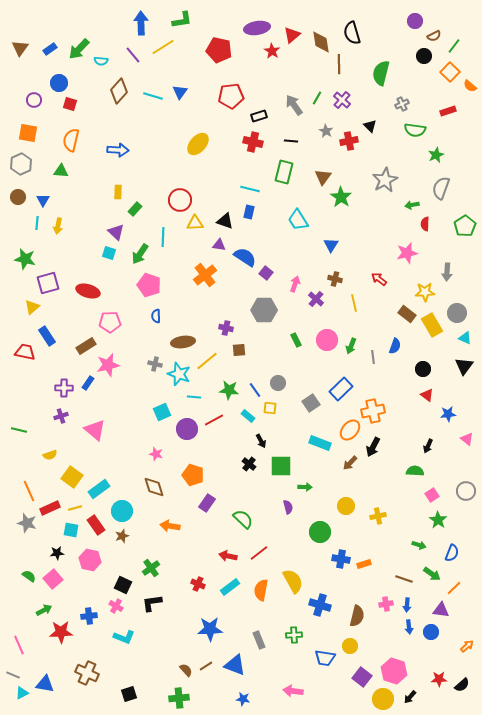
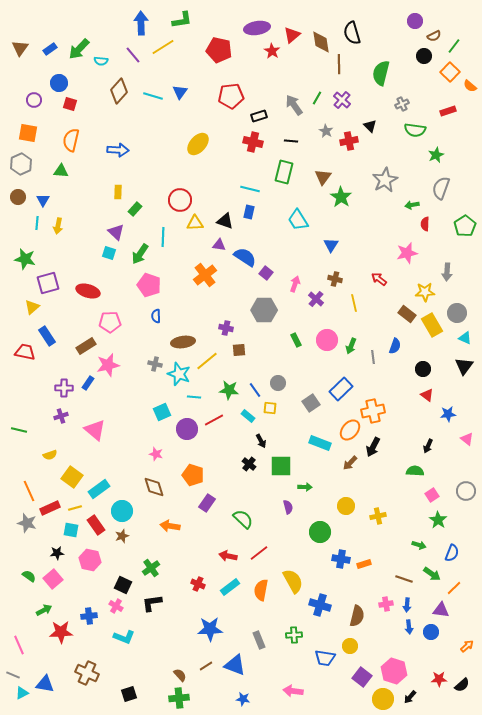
brown semicircle at (186, 670): moved 6 px left, 5 px down
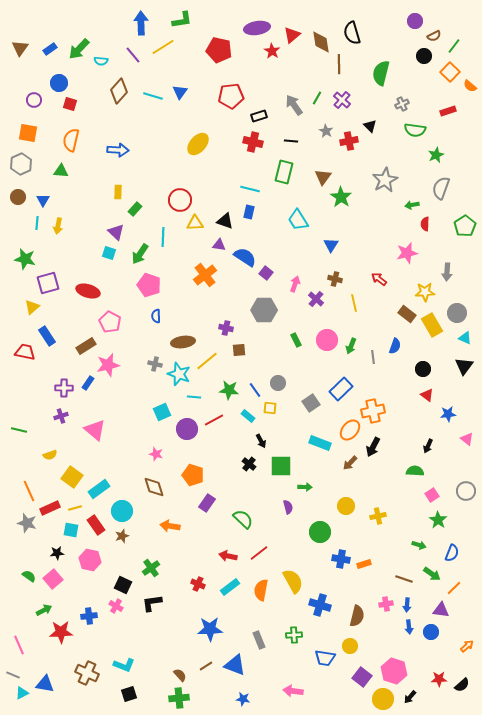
pink pentagon at (110, 322): rotated 30 degrees clockwise
cyan L-shape at (124, 637): moved 28 px down
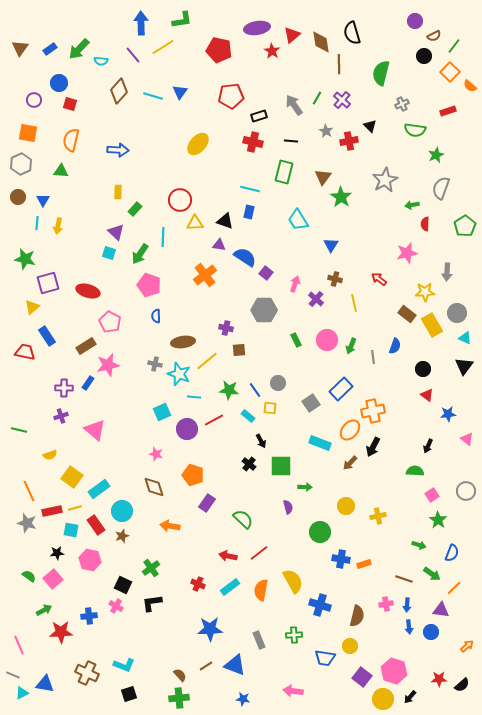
red rectangle at (50, 508): moved 2 px right, 3 px down; rotated 12 degrees clockwise
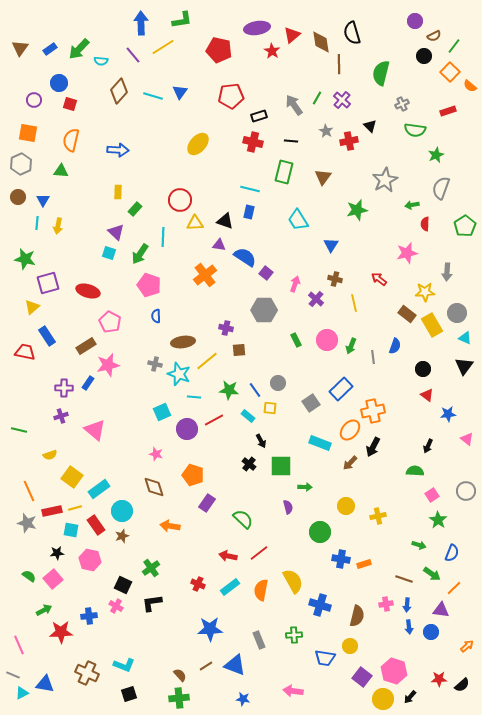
green star at (341, 197): moved 16 px right, 13 px down; rotated 25 degrees clockwise
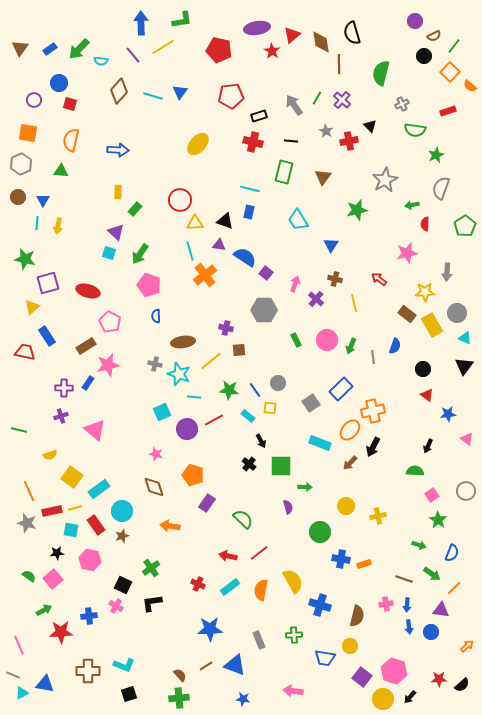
cyan line at (163, 237): moved 27 px right, 14 px down; rotated 18 degrees counterclockwise
yellow line at (207, 361): moved 4 px right
brown cross at (87, 673): moved 1 px right, 2 px up; rotated 25 degrees counterclockwise
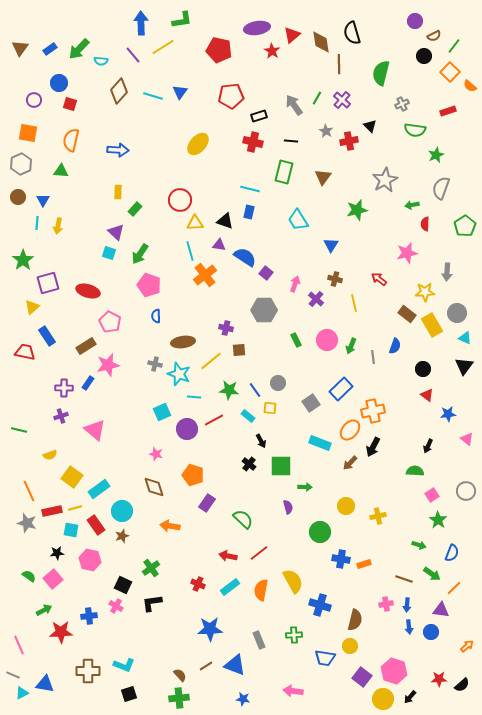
green star at (25, 259): moved 2 px left, 1 px down; rotated 25 degrees clockwise
brown semicircle at (357, 616): moved 2 px left, 4 px down
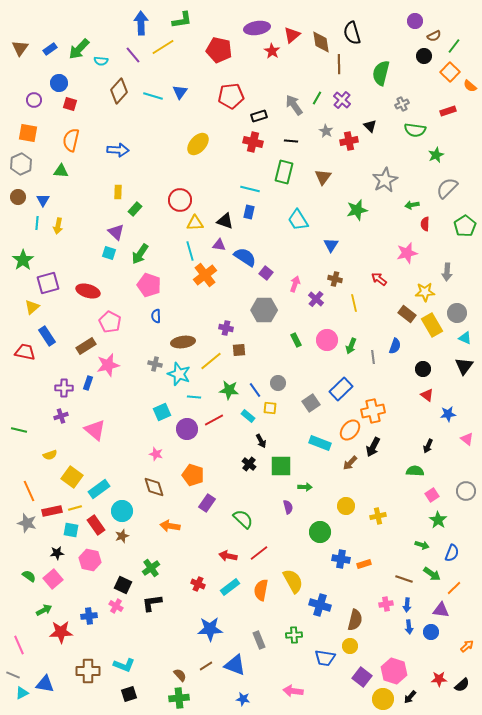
gray semicircle at (441, 188): moved 6 px right; rotated 25 degrees clockwise
blue rectangle at (88, 383): rotated 16 degrees counterclockwise
green arrow at (419, 545): moved 3 px right
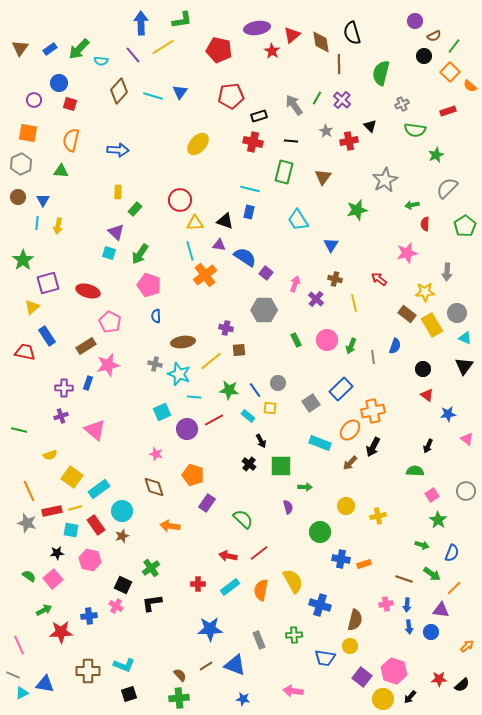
red cross at (198, 584): rotated 24 degrees counterclockwise
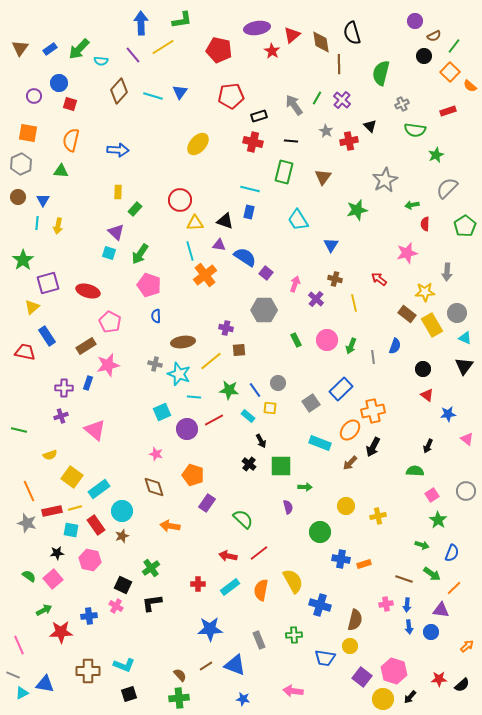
purple circle at (34, 100): moved 4 px up
